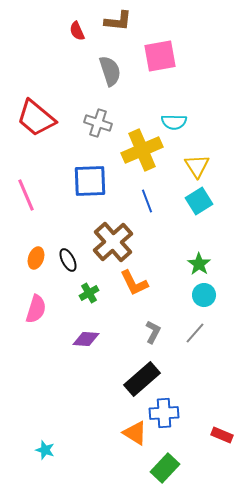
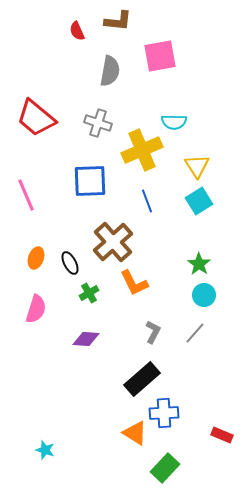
gray semicircle: rotated 28 degrees clockwise
black ellipse: moved 2 px right, 3 px down
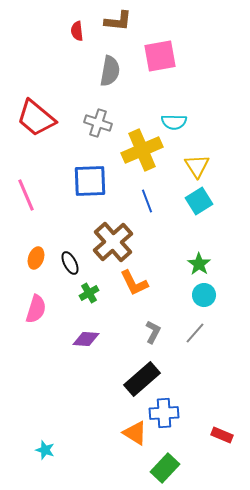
red semicircle: rotated 18 degrees clockwise
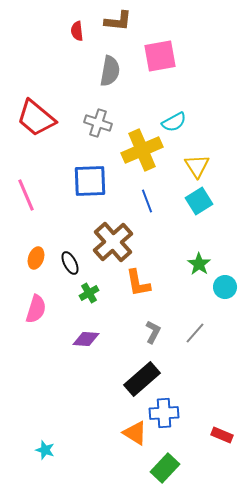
cyan semicircle: rotated 30 degrees counterclockwise
orange L-shape: moved 4 px right; rotated 16 degrees clockwise
cyan circle: moved 21 px right, 8 px up
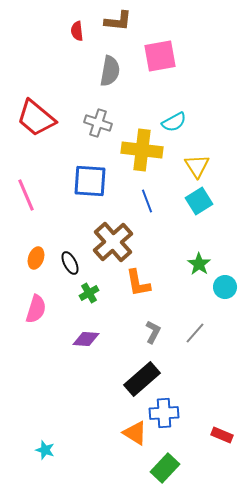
yellow cross: rotated 30 degrees clockwise
blue square: rotated 6 degrees clockwise
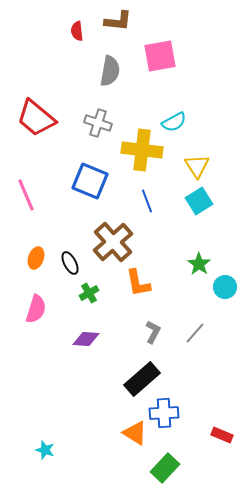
blue square: rotated 18 degrees clockwise
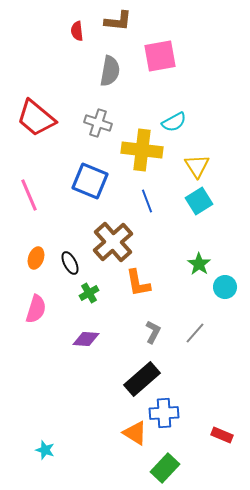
pink line: moved 3 px right
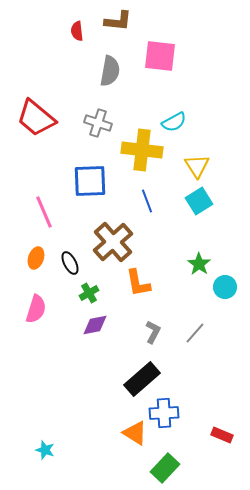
pink square: rotated 16 degrees clockwise
blue square: rotated 24 degrees counterclockwise
pink line: moved 15 px right, 17 px down
purple diamond: moved 9 px right, 14 px up; rotated 16 degrees counterclockwise
